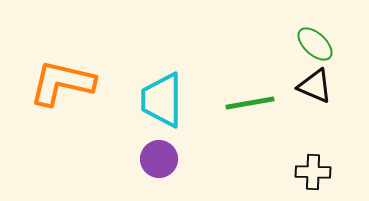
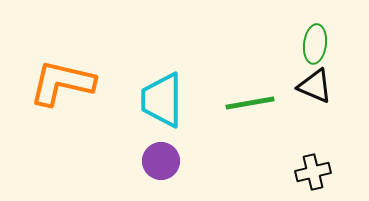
green ellipse: rotated 54 degrees clockwise
purple circle: moved 2 px right, 2 px down
black cross: rotated 16 degrees counterclockwise
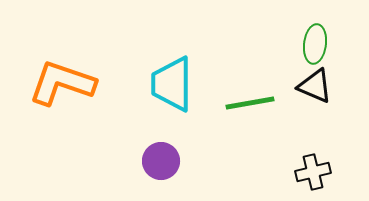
orange L-shape: rotated 6 degrees clockwise
cyan trapezoid: moved 10 px right, 16 px up
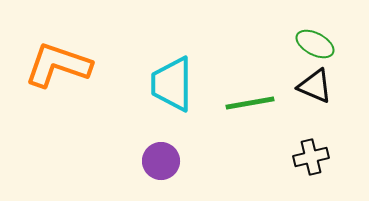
green ellipse: rotated 69 degrees counterclockwise
orange L-shape: moved 4 px left, 18 px up
black cross: moved 2 px left, 15 px up
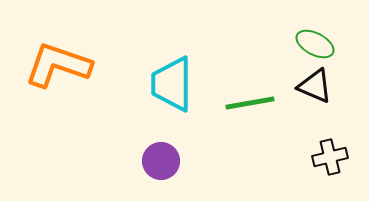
black cross: moved 19 px right
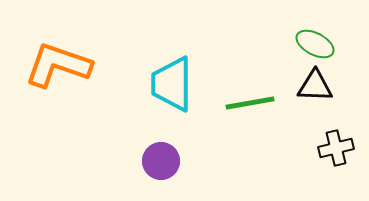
black triangle: rotated 21 degrees counterclockwise
black cross: moved 6 px right, 9 px up
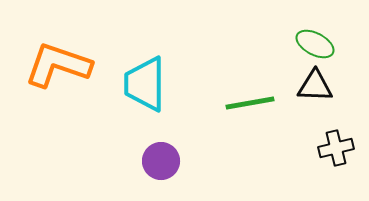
cyan trapezoid: moved 27 px left
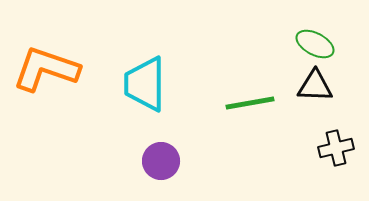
orange L-shape: moved 12 px left, 4 px down
